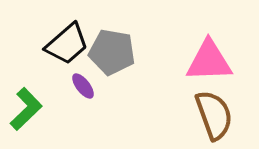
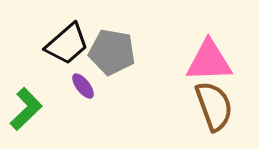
brown semicircle: moved 9 px up
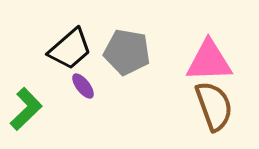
black trapezoid: moved 3 px right, 5 px down
gray pentagon: moved 15 px right
